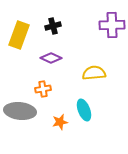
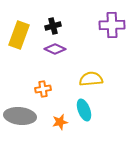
purple diamond: moved 4 px right, 9 px up
yellow semicircle: moved 3 px left, 6 px down
gray ellipse: moved 5 px down
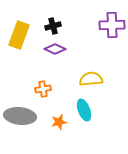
orange star: moved 1 px left
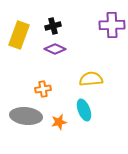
gray ellipse: moved 6 px right
